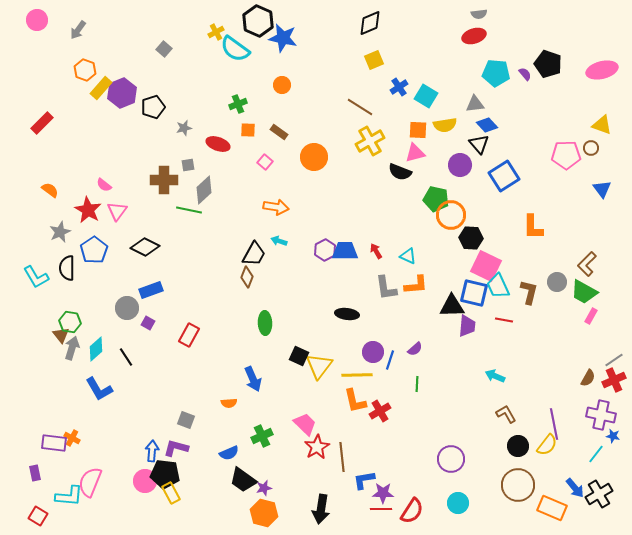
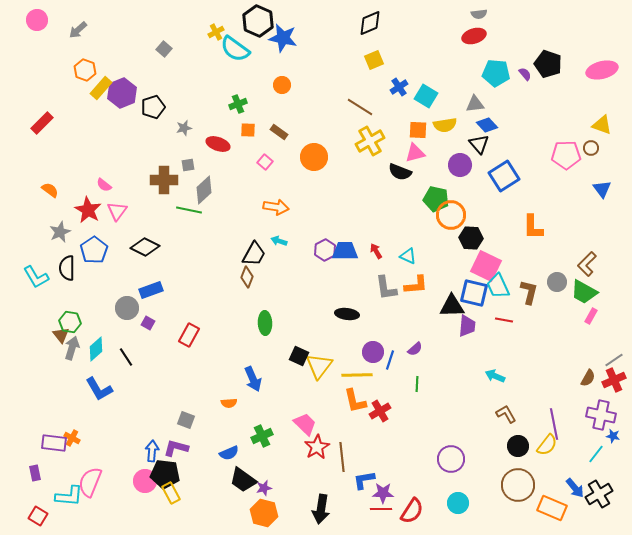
gray arrow at (78, 30): rotated 12 degrees clockwise
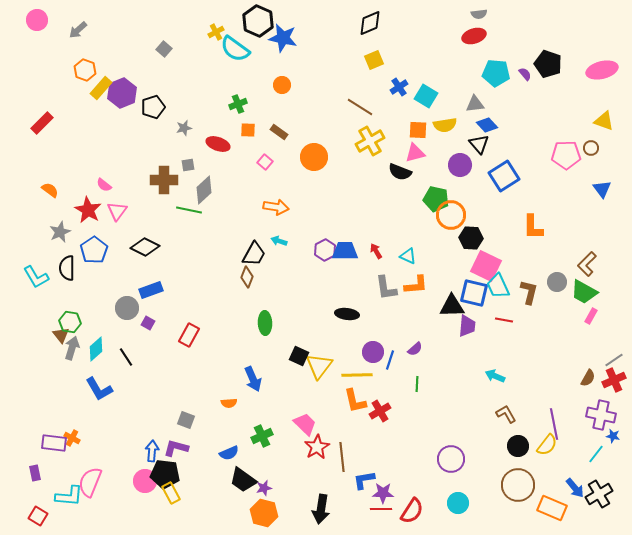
yellow triangle at (602, 125): moved 2 px right, 4 px up
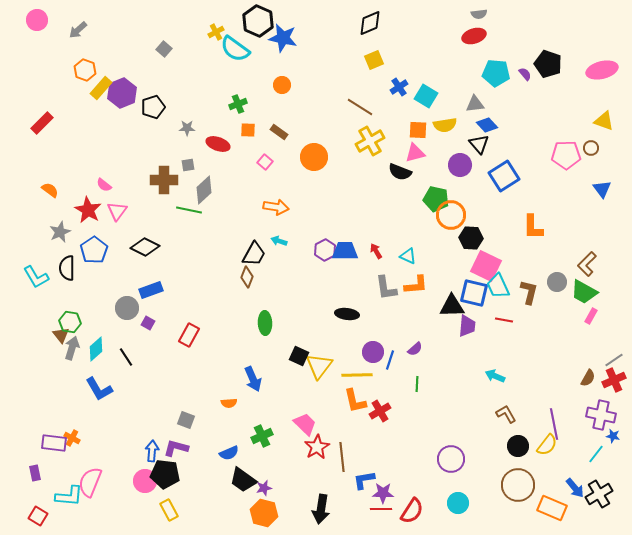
gray star at (184, 128): moved 3 px right; rotated 14 degrees clockwise
yellow rectangle at (171, 493): moved 2 px left, 17 px down
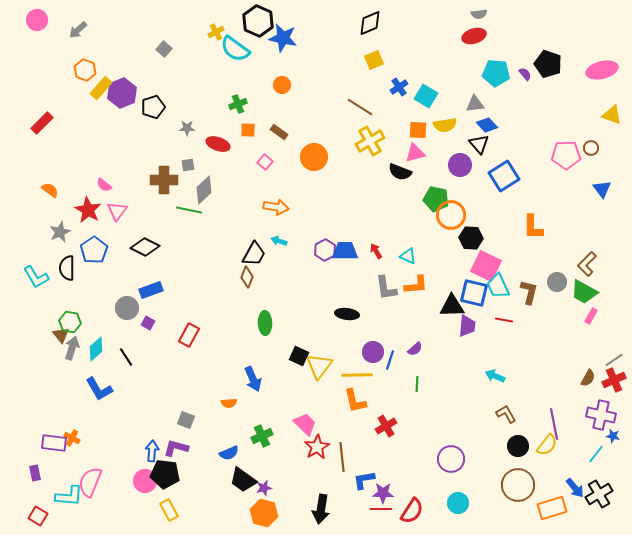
yellow triangle at (604, 121): moved 8 px right, 6 px up
red cross at (380, 411): moved 6 px right, 15 px down
orange rectangle at (552, 508): rotated 40 degrees counterclockwise
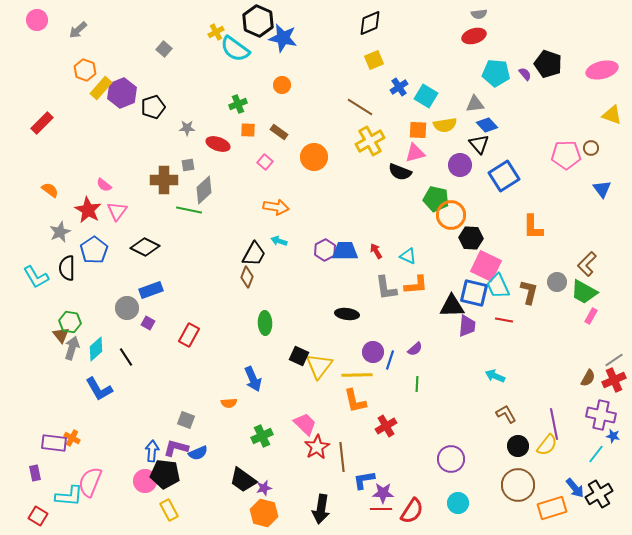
blue semicircle at (229, 453): moved 31 px left
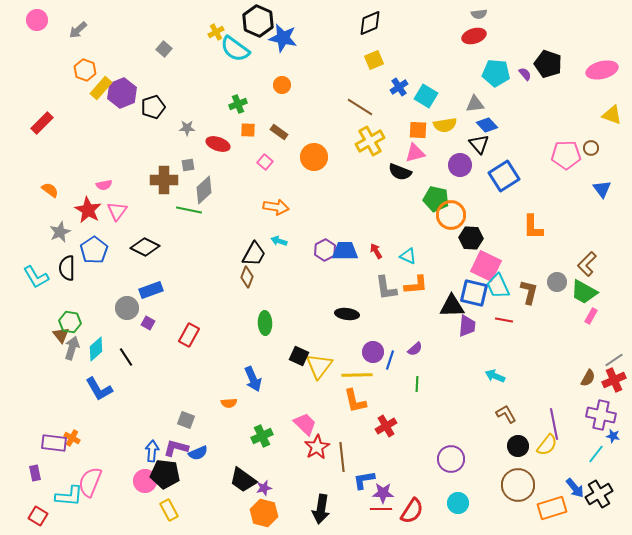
pink semicircle at (104, 185): rotated 49 degrees counterclockwise
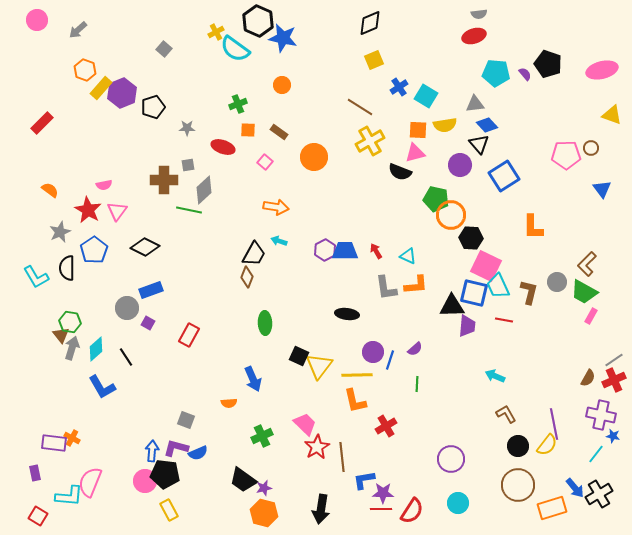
red ellipse at (218, 144): moved 5 px right, 3 px down
blue L-shape at (99, 389): moved 3 px right, 2 px up
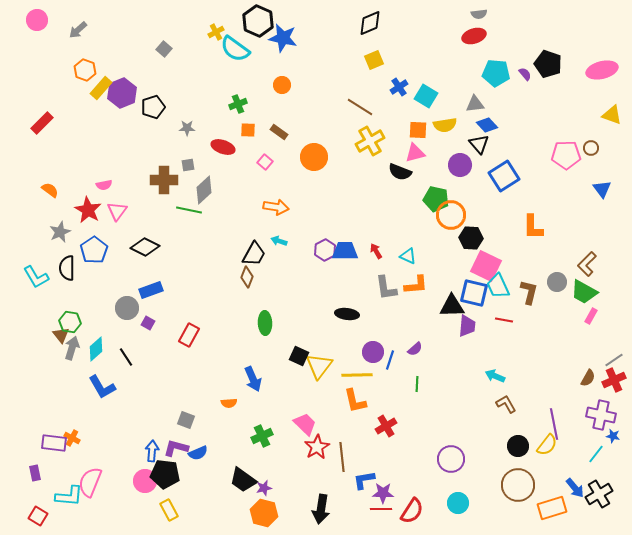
brown L-shape at (506, 414): moved 10 px up
